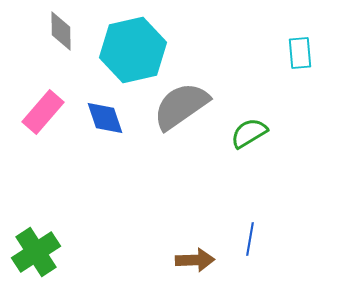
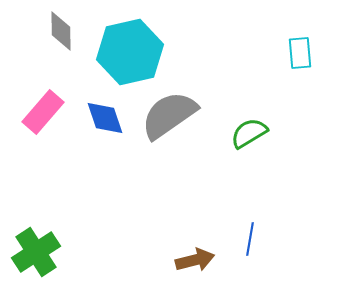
cyan hexagon: moved 3 px left, 2 px down
gray semicircle: moved 12 px left, 9 px down
brown arrow: rotated 12 degrees counterclockwise
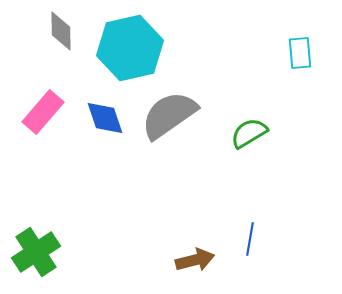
cyan hexagon: moved 4 px up
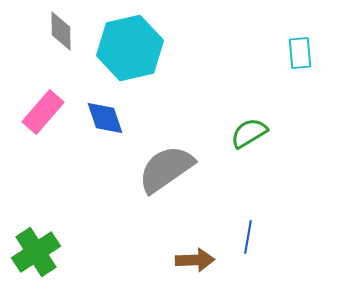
gray semicircle: moved 3 px left, 54 px down
blue line: moved 2 px left, 2 px up
brown arrow: rotated 12 degrees clockwise
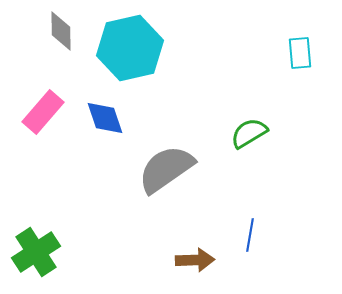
blue line: moved 2 px right, 2 px up
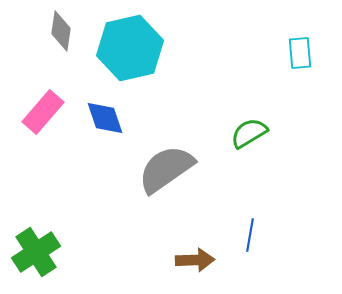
gray diamond: rotated 9 degrees clockwise
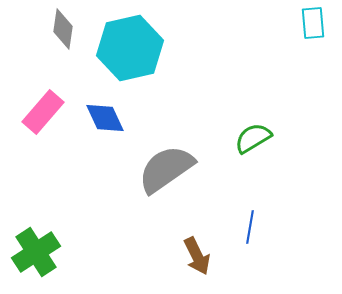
gray diamond: moved 2 px right, 2 px up
cyan rectangle: moved 13 px right, 30 px up
blue diamond: rotated 6 degrees counterclockwise
green semicircle: moved 4 px right, 5 px down
blue line: moved 8 px up
brown arrow: moved 2 px right, 4 px up; rotated 66 degrees clockwise
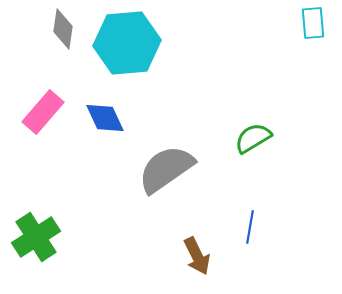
cyan hexagon: moved 3 px left, 5 px up; rotated 8 degrees clockwise
green cross: moved 15 px up
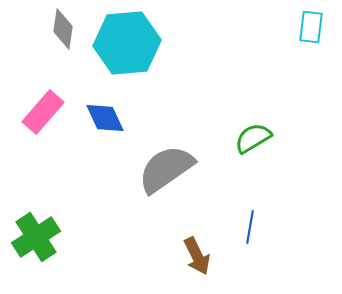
cyan rectangle: moved 2 px left, 4 px down; rotated 12 degrees clockwise
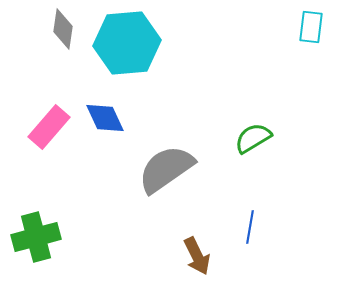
pink rectangle: moved 6 px right, 15 px down
green cross: rotated 18 degrees clockwise
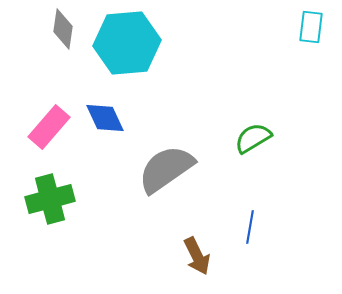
green cross: moved 14 px right, 38 px up
